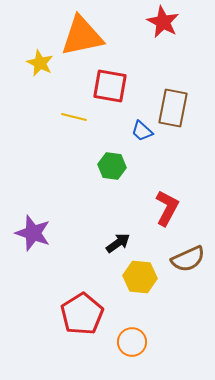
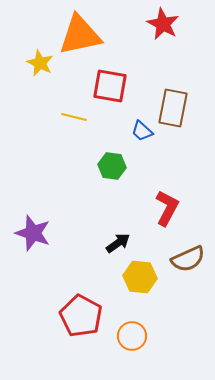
red star: moved 2 px down
orange triangle: moved 2 px left, 1 px up
red pentagon: moved 1 px left, 2 px down; rotated 12 degrees counterclockwise
orange circle: moved 6 px up
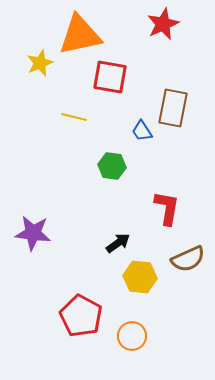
red star: rotated 20 degrees clockwise
yellow star: rotated 24 degrees clockwise
red square: moved 9 px up
blue trapezoid: rotated 15 degrees clockwise
red L-shape: rotated 18 degrees counterclockwise
purple star: rotated 12 degrees counterclockwise
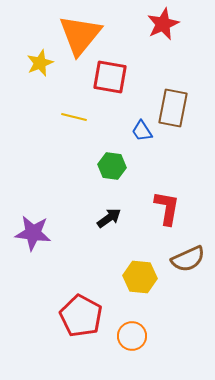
orange triangle: rotated 39 degrees counterclockwise
black arrow: moved 9 px left, 25 px up
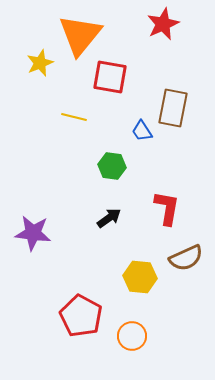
brown semicircle: moved 2 px left, 1 px up
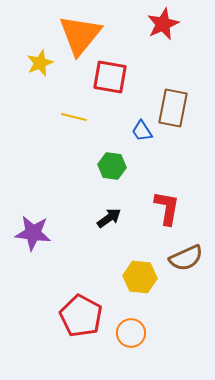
orange circle: moved 1 px left, 3 px up
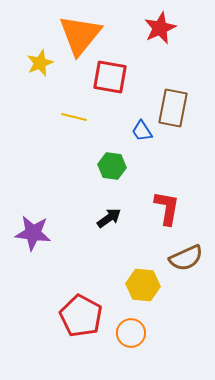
red star: moved 3 px left, 4 px down
yellow hexagon: moved 3 px right, 8 px down
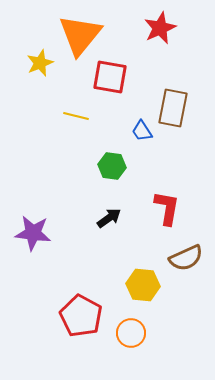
yellow line: moved 2 px right, 1 px up
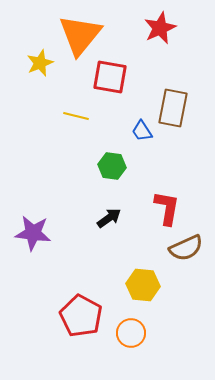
brown semicircle: moved 10 px up
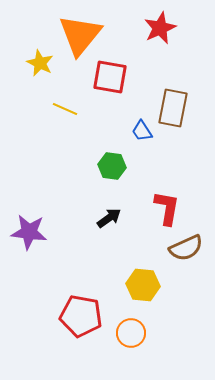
yellow star: rotated 24 degrees counterclockwise
yellow line: moved 11 px left, 7 px up; rotated 10 degrees clockwise
purple star: moved 4 px left, 1 px up
red pentagon: rotated 18 degrees counterclockwise
